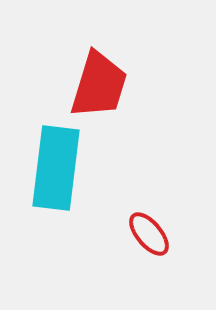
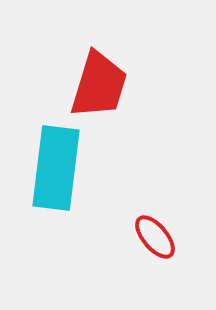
red ellipse: moved 6 px right, 3 px down
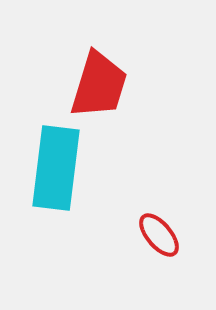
red ellipse: moved 4 px right, 2 px up
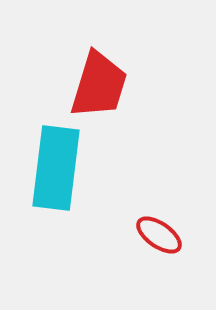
red ellipse: rotated 15 degrees counterclockwise
